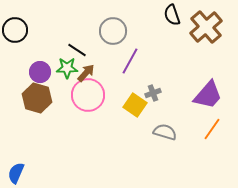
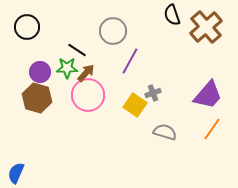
black circle: moved 12 px right, 3 px up
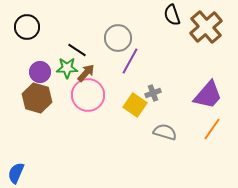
gray circle: moved 5 px right, 7 px down
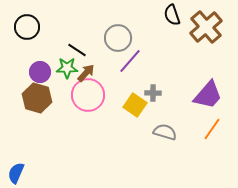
purple line: rotated 12 degrees clockwise
gray cross: rotated 21 degrees clockwise
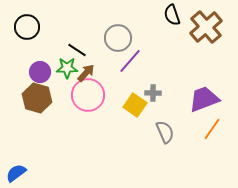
purple trapezoid: moved 4 px left, 4 px down; rotated 152 degrees counterclockwise
gray semicircle: rotated 50 degrees clockwise
blue semicircle: rotated 30 degrees clockwise
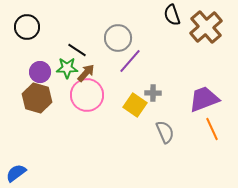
pink circle: moved 1 px left
orange line: rotated 60 degrees counterclockwise
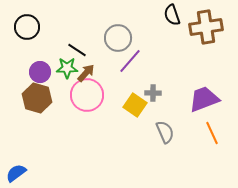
brown cross: rotated 32 degrees clockwise
orange line: moved 4 px down
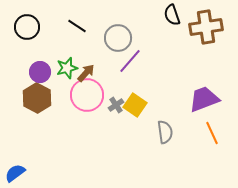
black line: moved 24 px up
green star: rotated 15 degrees counterclockwise
gray cross: moved 37 px left, 12 px down; rotated 35 degrees counterclockwise
brown hexagon: rotated 12 degrees clockwise
gray semicircle: rotated 15 degrees clockwise
blue semicircle: moved 1 px left
